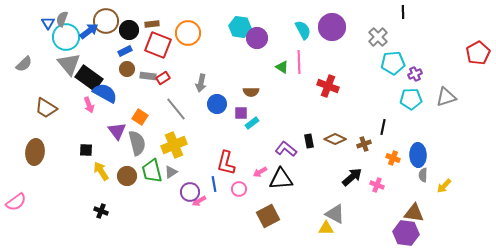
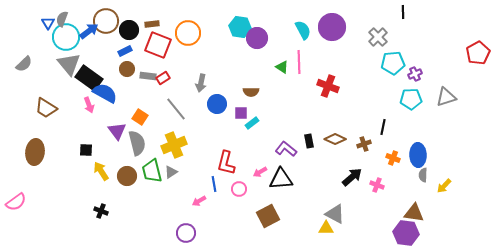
purple circle at (190, 192): moved 4 px left, 41 px down
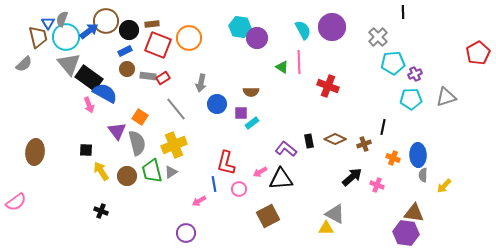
orange circle at (188, 33): moved 1 px right, 5 px down
brown trapezoid at (46, 108): moved 8 px left, 71 px up; rotated 135 degrees counterclockwise
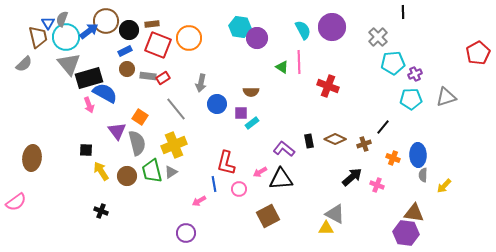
black rectangle at (89, 78): rotated 52 degrees counterclockwise
black line at (383, 127): rotated 28 degrees clockwise
purple L-shape at (286, 149): moved 2 px left
brown ellipse at (35, 152): moved 3 px left, 6 px down
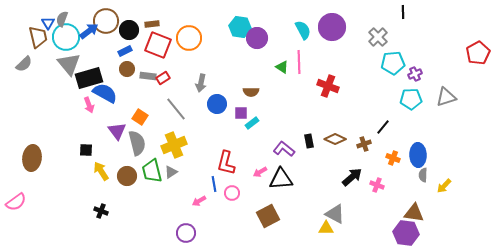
pink circle at (239, 189): moved 7 px left, 4 px down
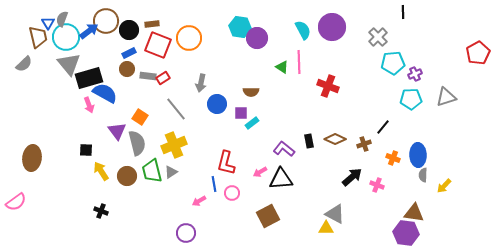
blue rectangle at (125, 51): moved 4 px right, 2 px down
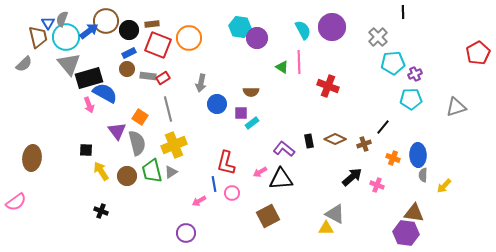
gray triangle at (446, 97): moved 10 px right, 10 px down
gray line at (176, 109): moved 8 px left; rotated 25 degrees clockwise
